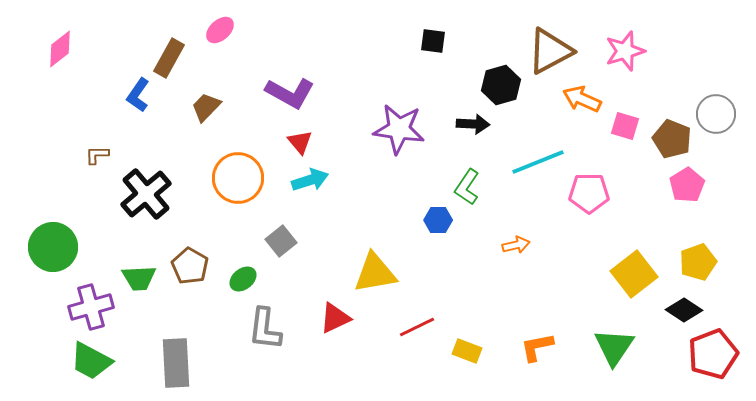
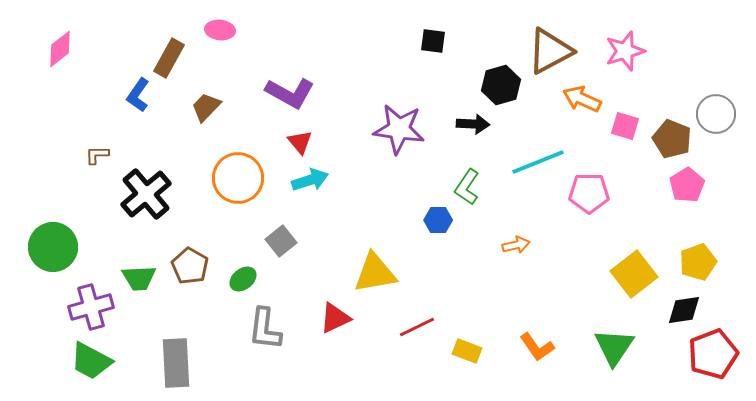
pink ellipse at (220, 30): rotated 48 degrees clockwise
black diamond at (684, 310): rotated 42 degrees counterclockwise
orange L-shape at (537, 347): rotated 114 degrees counterclockwise
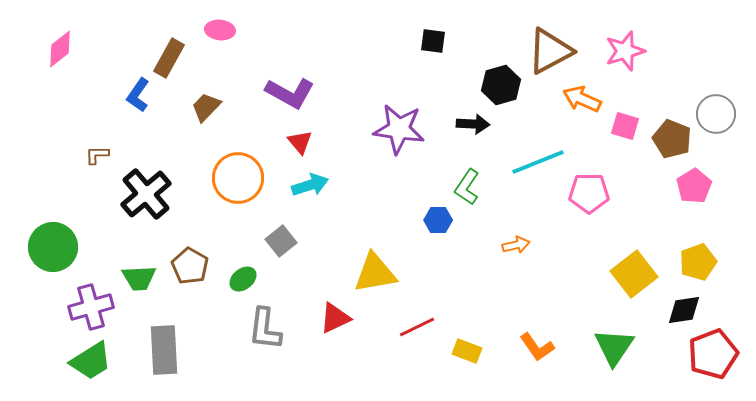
cyan arrow at (310, 180): moved 5 px down
pink pentagon at (687, 185): moved 7 px right, 1 px down
green trapezoid at (91, 361): rotated 60 degrees counterclockwise
gray rectangle at (176, 363): moved 12 px left, 13 px up
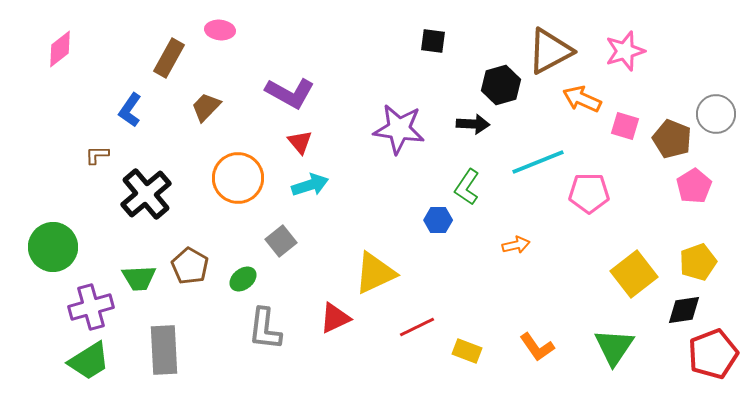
blue L-shape at (138, 95): moved 8 px left, 15 px down
yellow triangle at (375, 273): rotated 15 degrees counterclockwise
green trapezoid at (91, 361): moved 2 px left
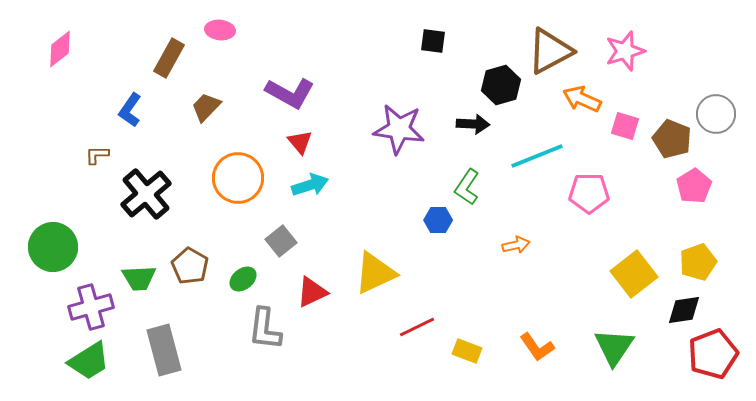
cyan line at (538, 162): moved 1 px left, 6 px up
red triangle at (335, 318): moved 23 px left, 26 px up
gray rectangle at (164, 350): rotated 12 degrees counterclockwise
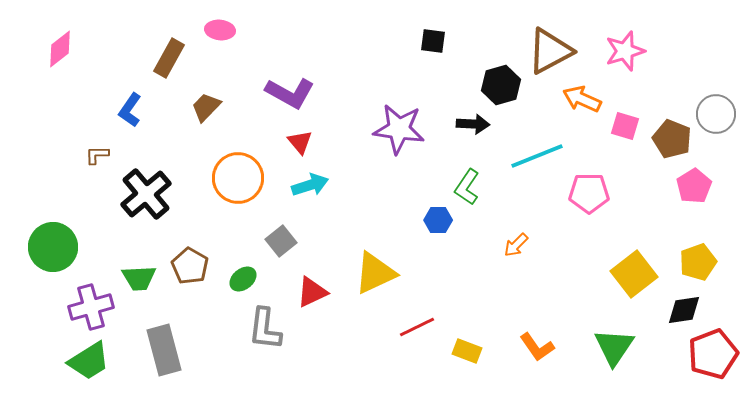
orange arrow at (516, 245): rotated 148 degrees clockwise
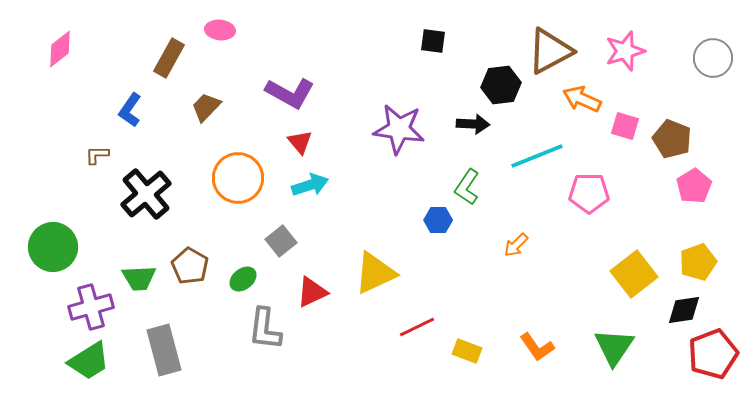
black hexagon at (501, 85): rotated 9 degrees clockwise
gray circle at (716, 114): moved 3 px left, 56 px up
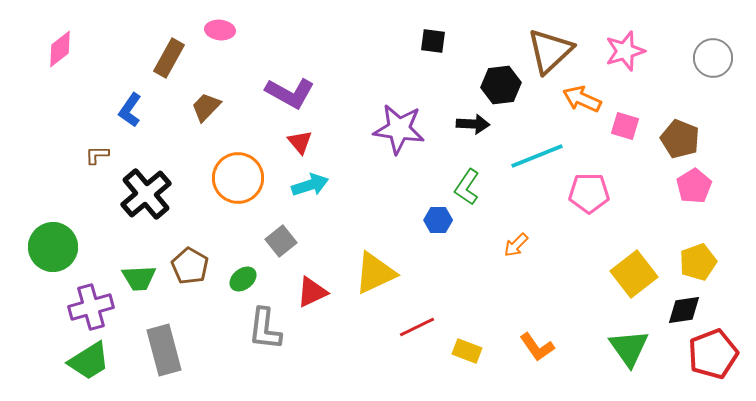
brown triangle at (550, 51): rotated 15 degrees counterclockwise
brown pentagon at (672, 139): moved 8 px right
green triangle at (614, 347): moved 15 px right, 1 px down; rotated 9 degrees counterclockwise
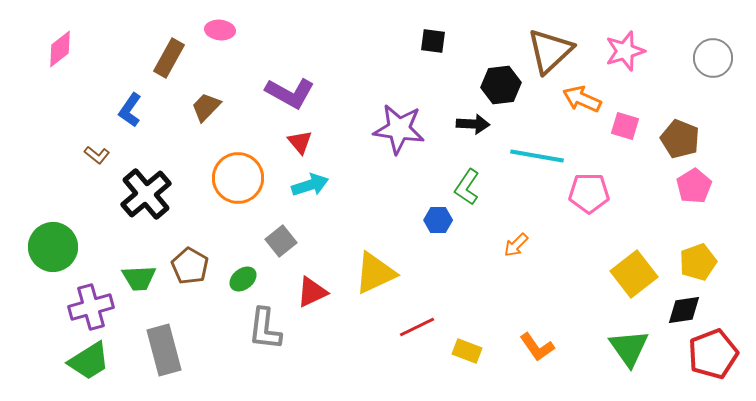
brown L-shape at (97, 155): rotated 140 degrees counterclockwise
cyan line at (537, 156): rotated 32 degrees clockwise
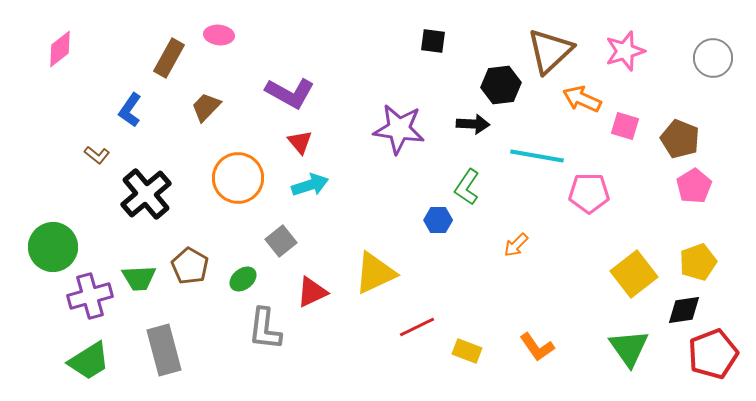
pink ellipse at (220, 30): moved 1 px left, 5 px down
purple cross at (91, 307): moved 1 px left, 11 px up
